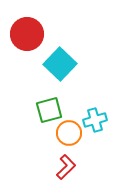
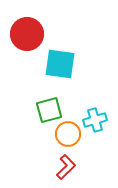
cyan square: rotated 36 degrees counterclockwise
orange circle: moved 1 px left, 1 px down
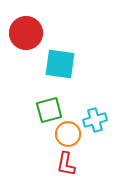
red circle: moved 1 px left, 1 px up
red L-shape: moved 3 px up; rotated 145 degrees clockwise
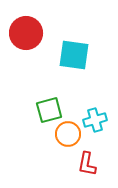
cyan square: moved 14 px right, 9 px up
red L-shape: moved 21 px right
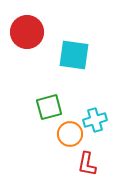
red circle: moved 1 px right, 1 px up
green square: moved 3 px up
orange circle: moved 2 px right
